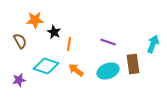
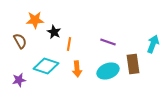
orange arrow: moved 1 px right, 1 px up; rotated 133 degrees counterclockwise
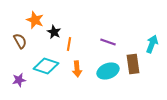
orange star: rotated 24 degrees clockwise
cyan arrow: moved 1 px left
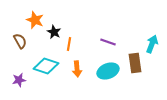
brown rectangle: moved 2 px right, 1 px up
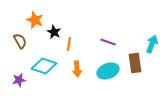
cyan diamond: moved 2 px left
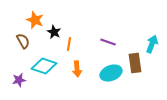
brown semicircle: moved 3 px right
cyan ellipse: moved 3 px right, 2 px down
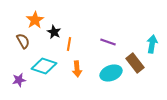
orange star: rotated 18 degrees clockwise
cyan arrow: rotated 12 degrees counterclockwise
brown rectangle: rotated 30 degrees counterclockwise
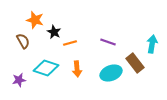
orange star: rotated 24 degrees counterclockwise
orange line: moved 1 px right, 1 px up; rotated 64 degrees clockwise
cyan diamond: moved 2 px right, 2 px down
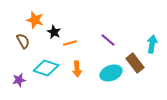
purple line: moved 2 px up; rotated 21 degrees clockwise
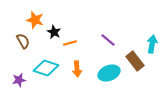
brown rectangle: moved 2 px up
cyan ellipse: moved 2 px left
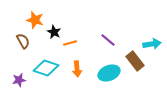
cyan arrow: rotated 72 degrees clockwise
